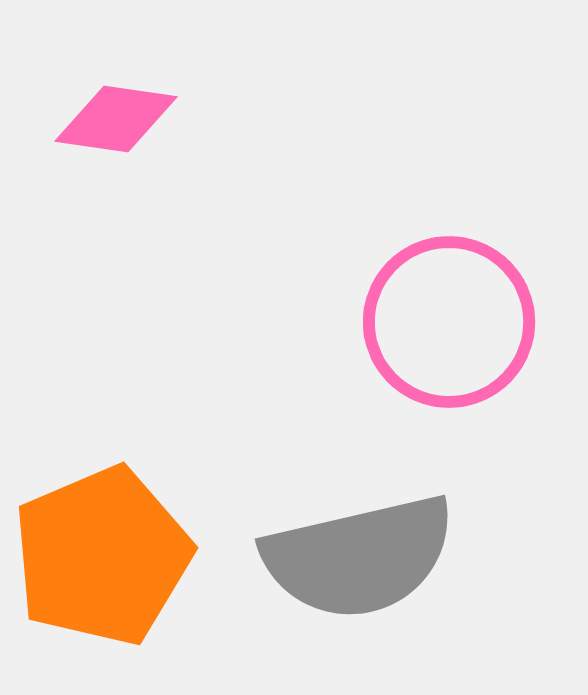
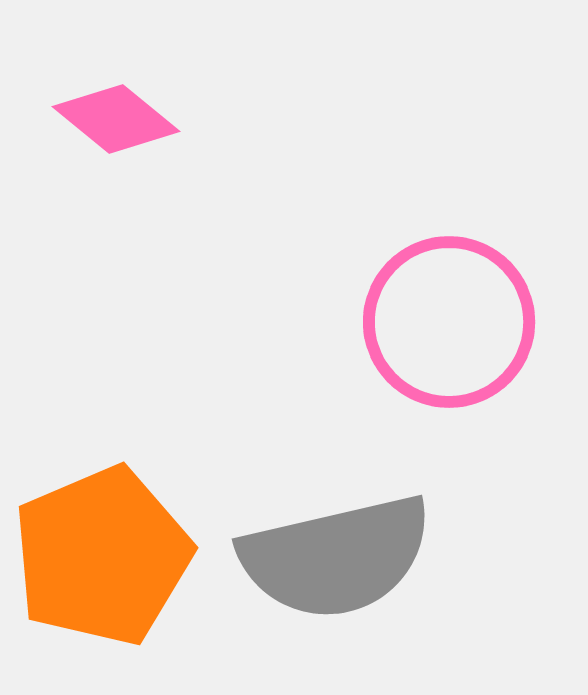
pink diamond: rotated 31 degrees clockwise
gray semicircle: moved 23 px left
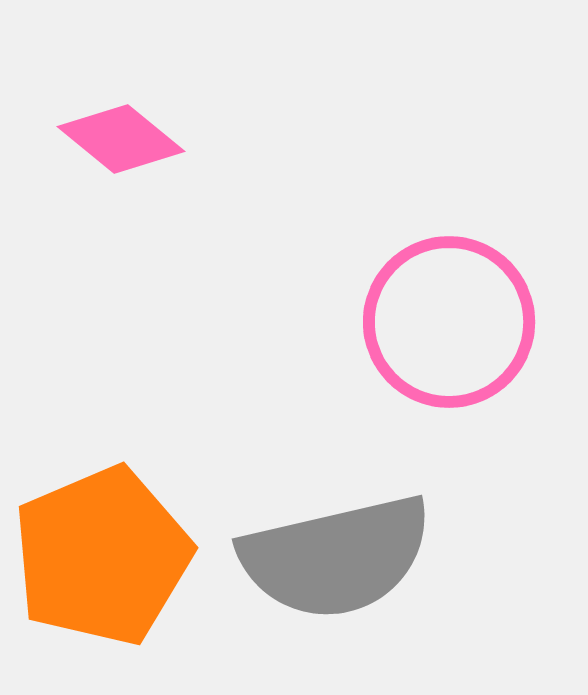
pink diamond: moved 5 px right, 20 px down
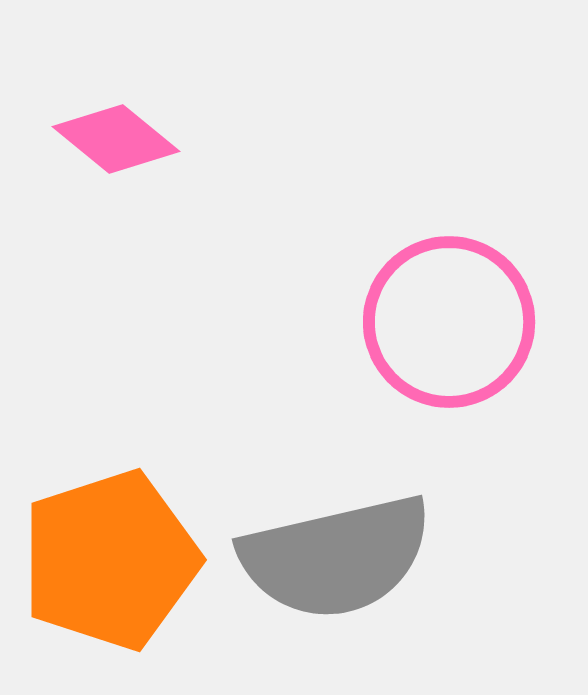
pink diamond: moved 5 px left
orange pentagon: moved 8 px right, 4 px down; rotated 5 degrees clockwise
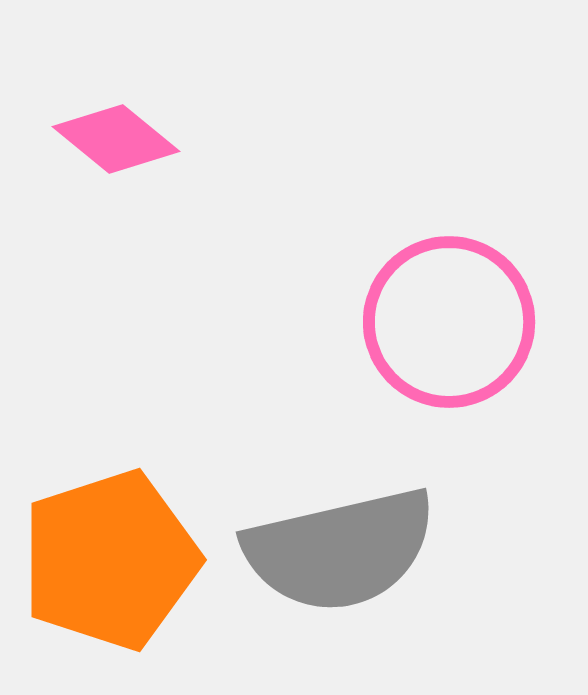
gray semicircle: moved 4 px right, 7 px up
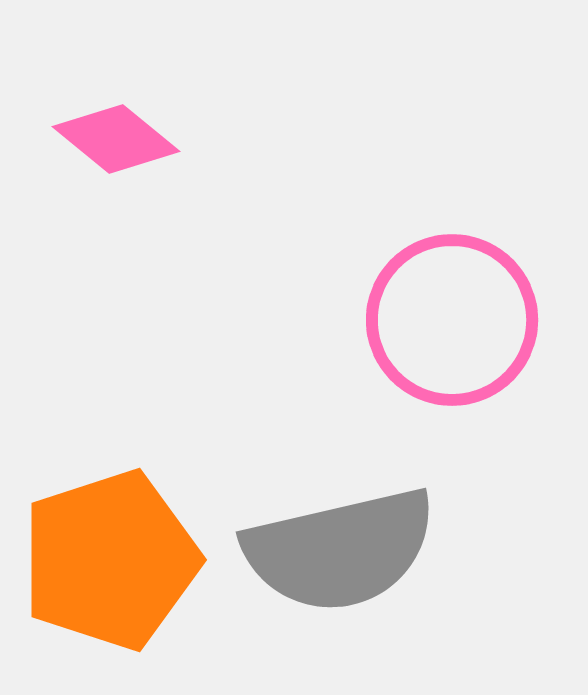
pink circle: moved 3 px right, 2 px up
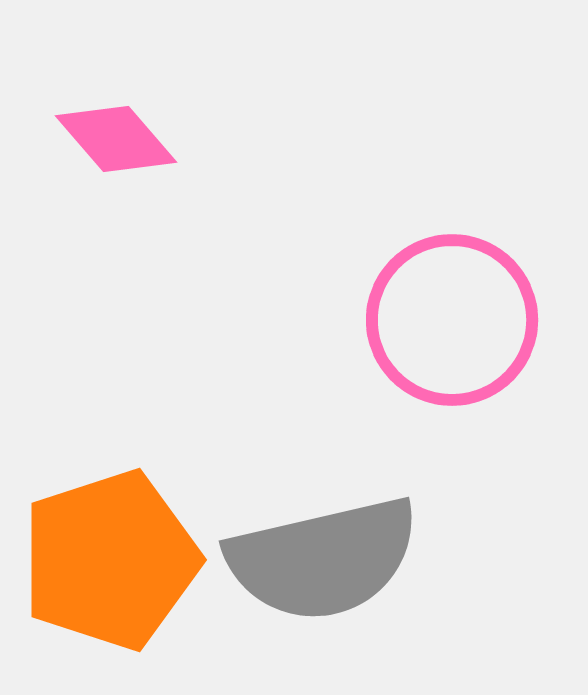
pink diamond: rotated 10 degrees clockwise
gray semicircle: moved 17 px left, 9 px down
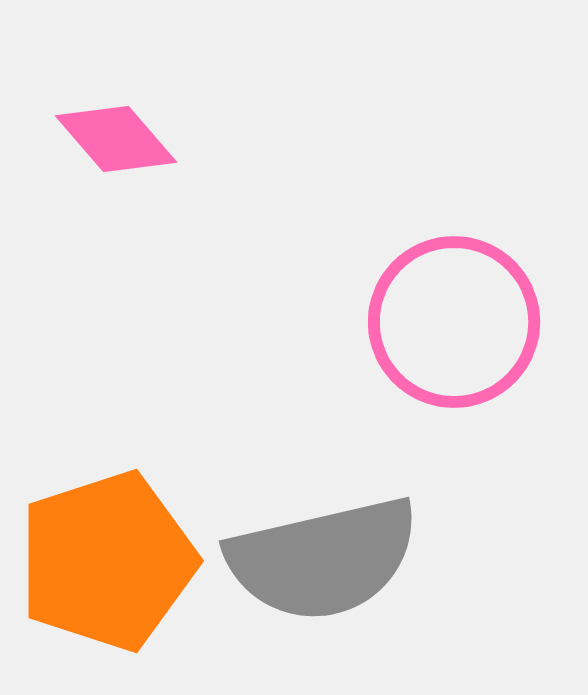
pink circle: moved 2 px right, 2 px down
orange pentagon: moved 3 px left, 1 px down
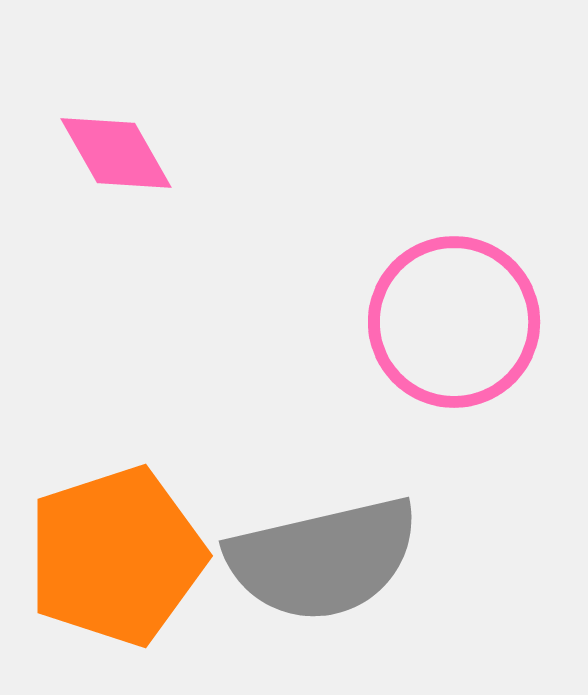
pink diamond: moved 14 px down; rotated 11 degrees clockwise
orange pentagon: moved 9 px right, 5 px up
